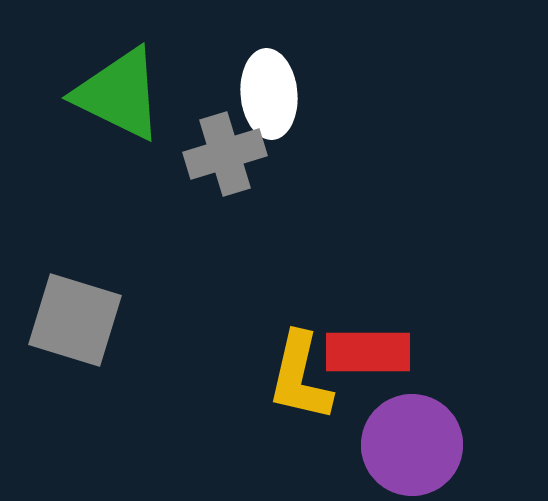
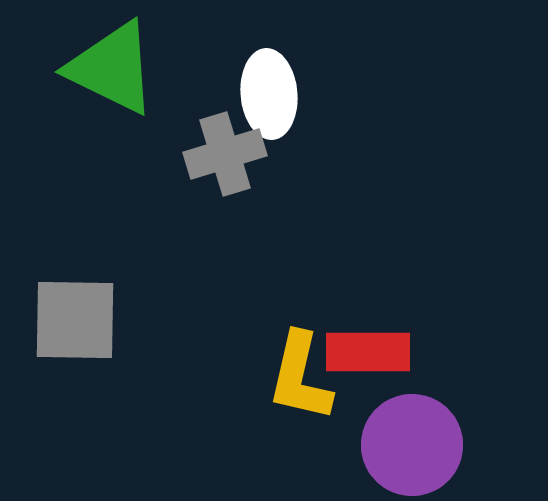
green triangle: moved 7 px left, 26 px up
gray square: rotated 16 degrees counterclockwise
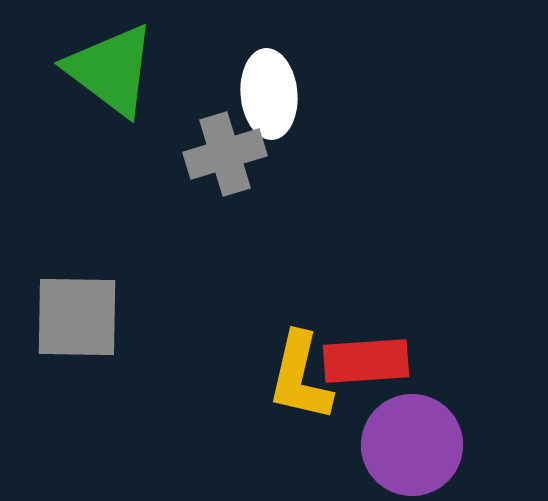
green triangle: moved 1 px left, 2 px down; rotated 11 degrees clockwise
gray square: moved 2 px right, 3 px up
red rectangle: moved 2 px left, 9 px down; rotated 4 degrees counterclockwise
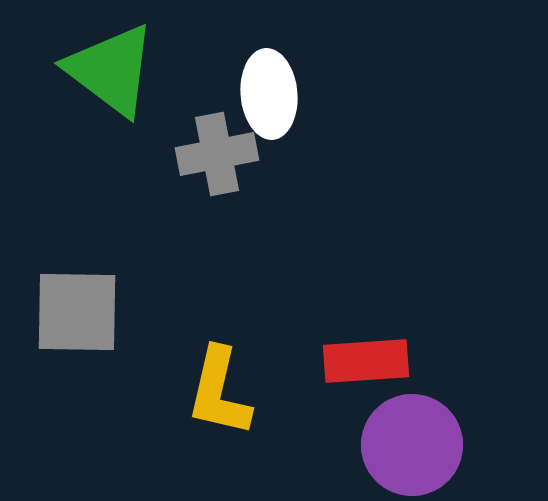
gray cross: moved 8 px left; rotated 6 degrees clockwise
gray square: moved 5 px up
yellow L-shape: moved 81 px left, 15 px down
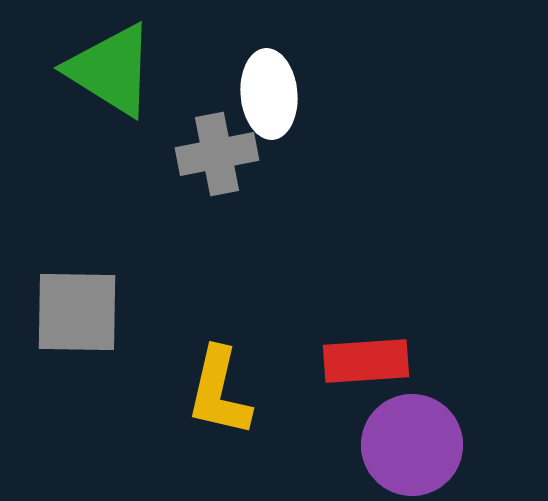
green triangle: rotated 5 degrees counterclockwise
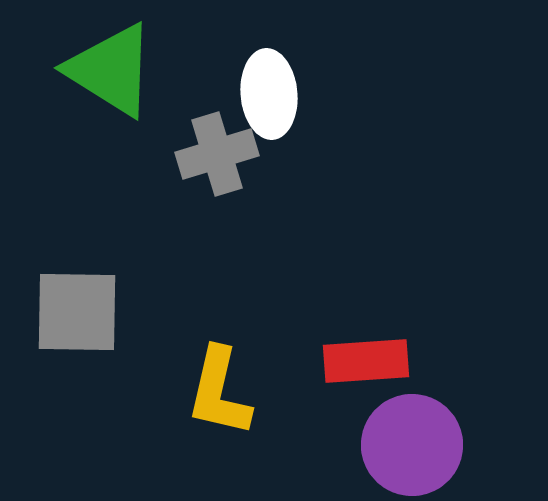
gray cross: rotated 6 degrees counterclockwise
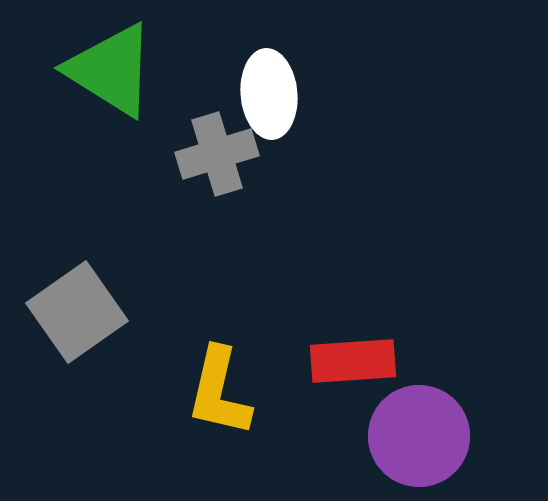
gray square: rotated 36 degrees counterclockwise
red rectangle: moved 13 px left
purple circle: moved 7 px right, 9 px up
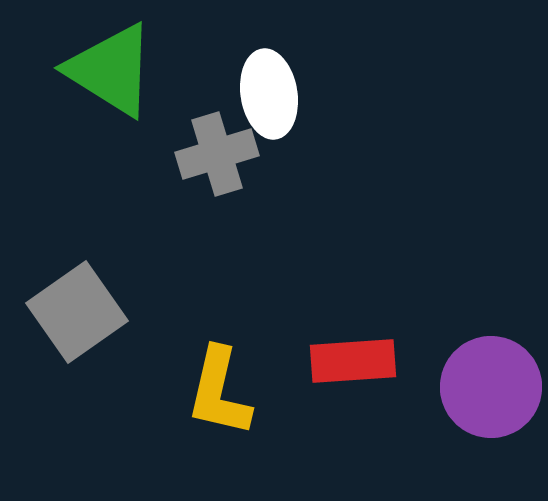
white ellipse: rotated 4 degrees counterclockwise
purple circle: moved 72 px right, 49 px up
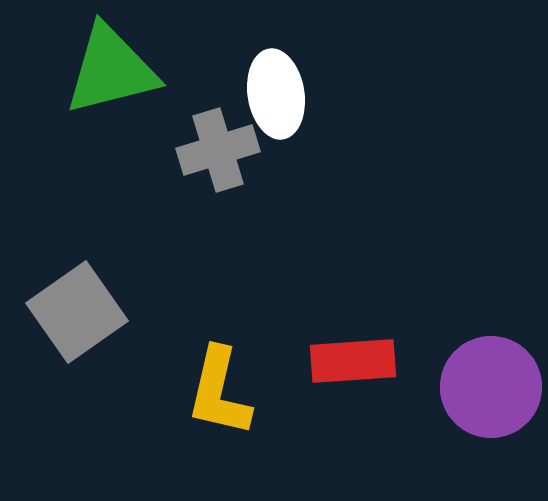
green triangle: rotated 46 degrees counterclockwise
white ellipse: moved 7 px right
gray cross: moved 1 px right, 4 px up
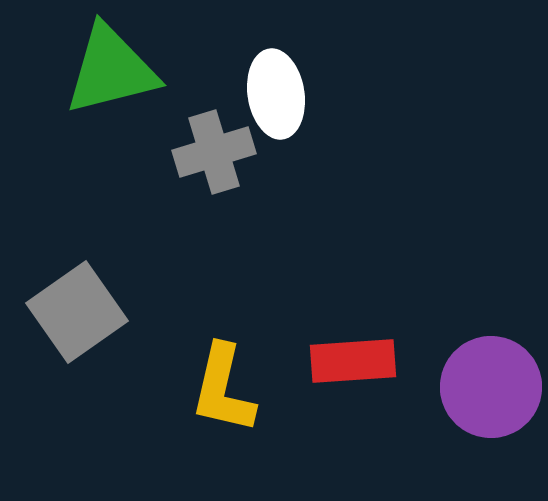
gray cross: moved 4 px left, 2 px down
yellow L-shape: moved 4 px right, 3 px up
